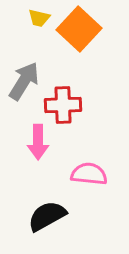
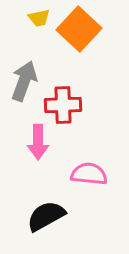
yellow trapezoid: rotated 25 degrees counterclockwise
gray arrow: rotated 12 degrees counterclockwise
black semicircle: moved 1 px left
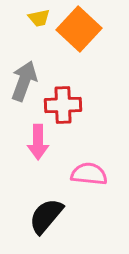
black semicircle: rotated 21 degrees counterclockwise
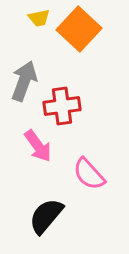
red cross: moved 1 px left, 1 px down; rotated 6 degrees counterclockwise
pink arrow: moved 4 px down; rotated 36 degrees counterclockwise
pink semicircle: rotated 138 degrees counterclockwise
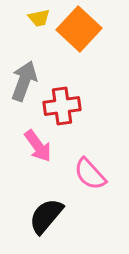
pink semicircle: moved 1 px right
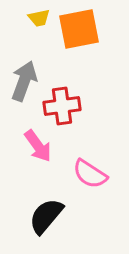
orange square: rotated 36 degrees clockwise
pink semicircle: rotated 15 degrees counterclockwise
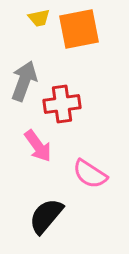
red cross: moved 2 px up
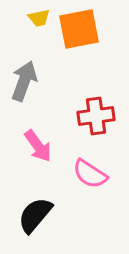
red cross: moved 34 px right, 12 px down
black semicircle: moved 11 px left, 1 px up
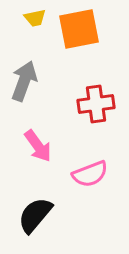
yellow trapezoid: moved 4 px left
red cross: moved 12 px up
pink semicircle: rotated 54 degrees counterclockwise
